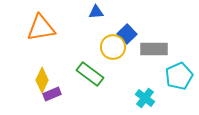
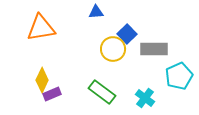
yellow circle: moved 2 px down
green rectangle: moved 12 px right, 18 px down
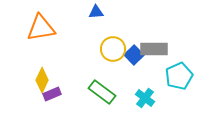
blue square: moved 7 px right, 21 px down
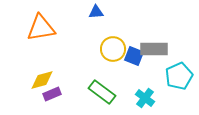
blue square: moved 1 px down; rotated 24 degrees counterclockwise
yellow diamond: rotated 50 degrees clockwise
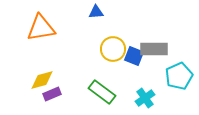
cyan cross: rotated 18 degrees clockwise
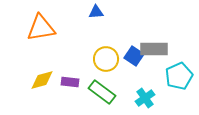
yellow circle: moved 7 px left, 10 px down
blue square: rotated 12 degrees clockwise
purple rectangle: moved 18 px right, 12 px up; rotated 30 degrees clockwise
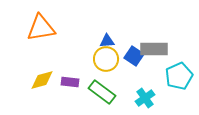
blue triangle: moved 11 px right, 29 px down
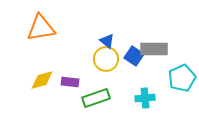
blue triangle: rotated 42 degrees clockwise
cyan pentagon: moved 3 px right, 2 px down
green rectangle: moved 6 px left, 6 px down; rotated 56 degrees counterclockwise
cyan cross: rotated 30 degrees clockwise
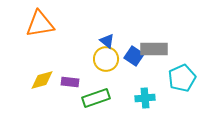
orange triangle: moved 1 px left, 4 px up
